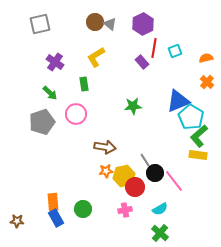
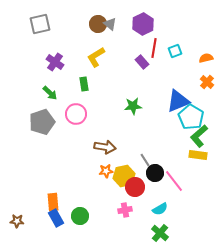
brown circle: moved 3 px right, 2 px down
green circle: moved 3 px left, 7 px down
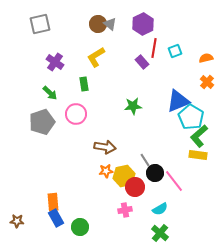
green circle: moved 11 px down
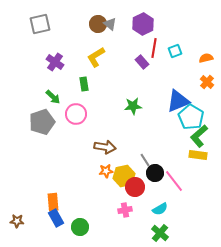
green arrow: moved 3 px right, 4 px down
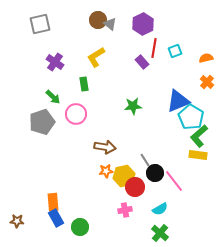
brown circle: moved 4 px up
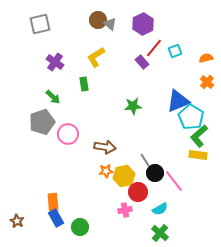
red line: rotated 30 degrees clockwise
pink circle: moved 8 px left, 20 px down
red circle: moved 3 px right, 5 px down
brown star: rotated 24 degrees clockwise
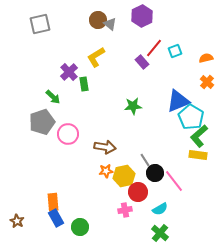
purple hexagon: moved 1 px left, 8 px up
purple cross: moved 14 px right, 10 px down; rotated 12 degrees clockwise
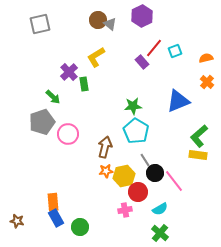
cyan pentagon: moved 55 px left, 14 px down
brown arrow: rotated 85 degrees counterclockwise
brown star: rotated 16 degrees counterclockwise
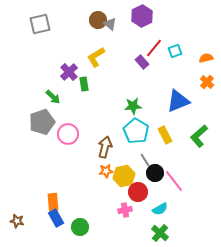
yellow rectangle: moved 33 px left, 20 px up; rotated 54 degrees clockwise
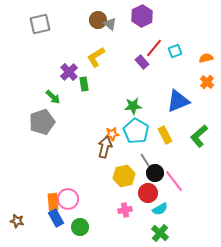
pink circle: moved 65 px down
orange star: moved 6 px right, 37 px up
red circle: moved 10 px right, 1 px down
